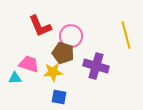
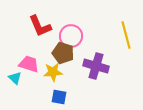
cyan triangle: rotated 48 degrees clockwise
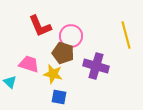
yellow star: moved 2 px down; rotated 18 degrees clockwise
cyan triangle: moved 5 px left, 4 px down
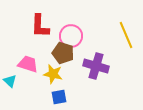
red L-shape: rotated 25 degrees clockwise
yellow line: rotated 8 degrees counterclockwise
pink trapezoid: moved 1 px left
cyan triangle: moved 1 px up
blue square: rotated 21 degrees counterclockwise
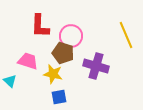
pink trapezoid: moved 3 px up
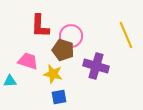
brown pentagon: moved 3 px up
cyan triangle: rotated 48 degrees counterclockwise
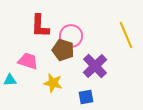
purple cross: moved 1 px left; rotated 30 degrees clockwise
yellow star: moved 9 px down
cyan triangle: moved 1 px up
blue square: moved 27 px right
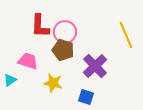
pink circle: moved 6 px left, 4 px up
cyan triangle: rotated 32 degrees counterclockwise
blue square: rotated 28 degrees clockwise
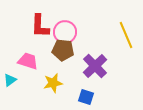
brown pentagon: rotated 10 degrees counterclockwise
yellow star: rotated 24 degrees counterclockwise
